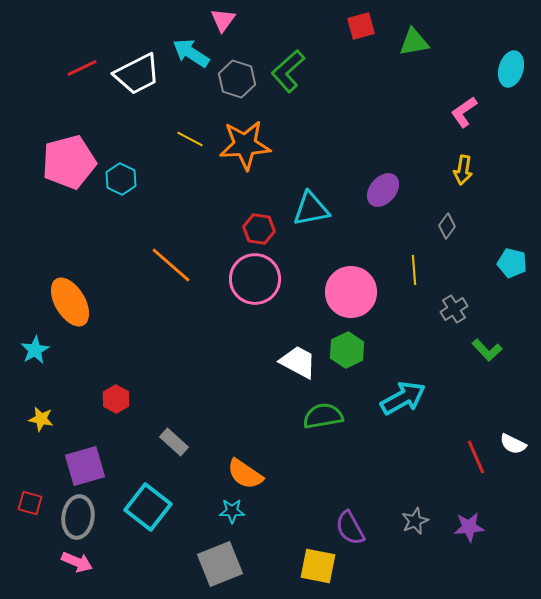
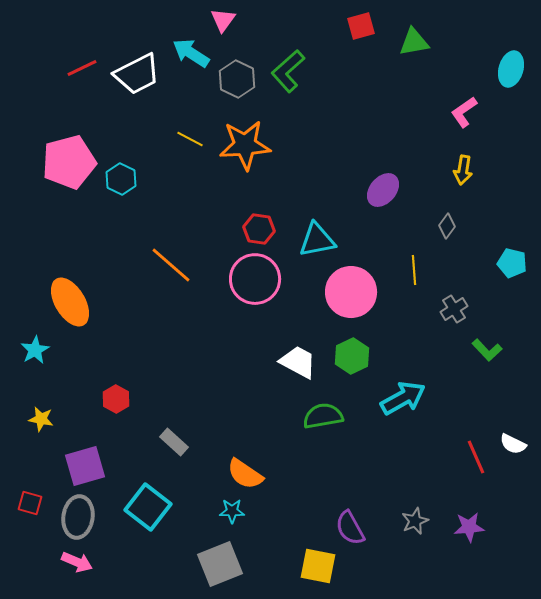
gray hexagon at (237, 79): rotated 9 degrees clockwise
cyan triangle at (311, 209): moved 6 px right, 31 px down
green hexagon at (347, 350): moved 5 px right, 6 px down
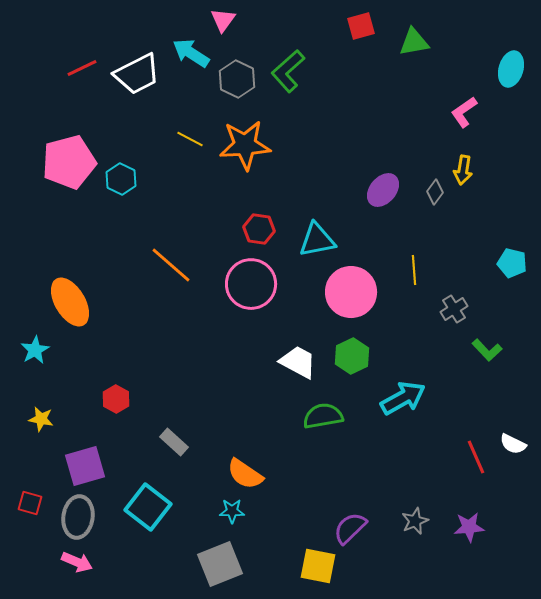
gray diamond at (447, 226): moved 12 px left, 34 px up
pink circle at (255, 279): moved 4 px left, 5 px down
purple semicircle at (350, 528): rotated 75 degrees clockwise
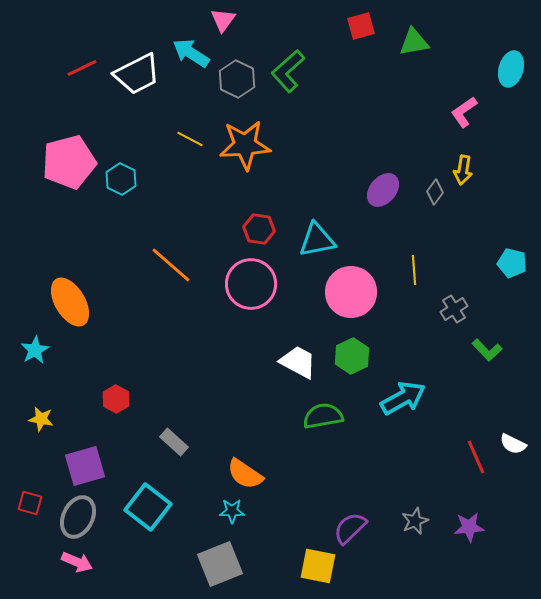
gray ellipse at (78, 517): rotated 18 degrees clockwise
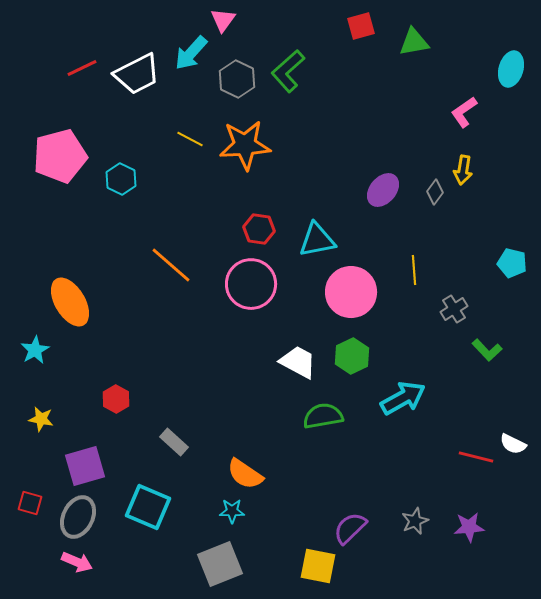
cyan arrow at (191, 53): rotated 81 degrees counterclockwise
pink pentagon at (69, 162): moved 9 px left, 6 px up
red line at (476, 457): rotated 52 degrees counterclockwise
cyan square at (148, 507): rotated 15 degrees counterclockwise
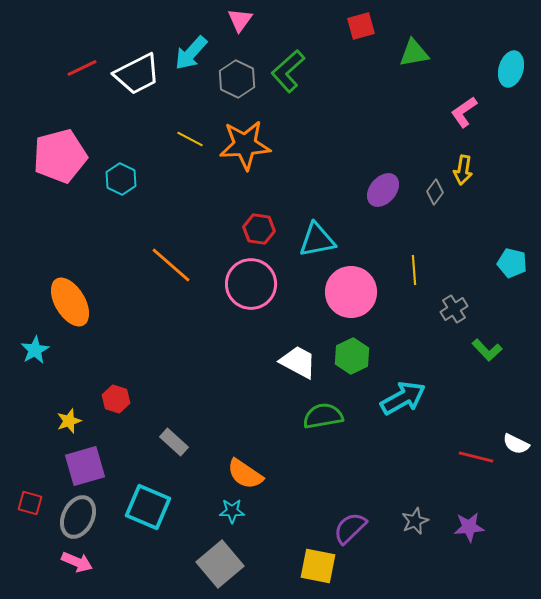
pink triangle at (223, 20): moved 17 px right
green triangle at (414, 42): moved 11 px down
red hexagon at (116, 399): rotated 12 degrees counterclockwise
yellow star at (41, 419): moved 28 px right, 2 px down; rotated 30 degrees counterclockwise
white semicircle at (513, 444): moved 3 px right
gray square at (220, 564): rotated 18 degrees counterclockwise
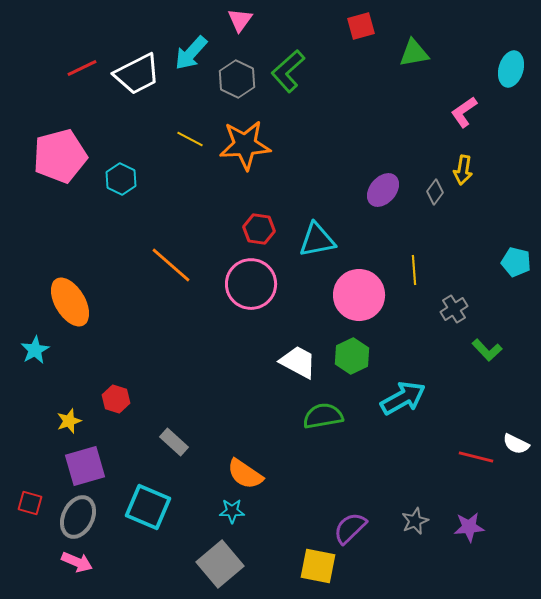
cyan pentagon at (512, 263): moved 4 px right, 1 px up
pink circle at (351, 292): moved 8 px right, 3 px down
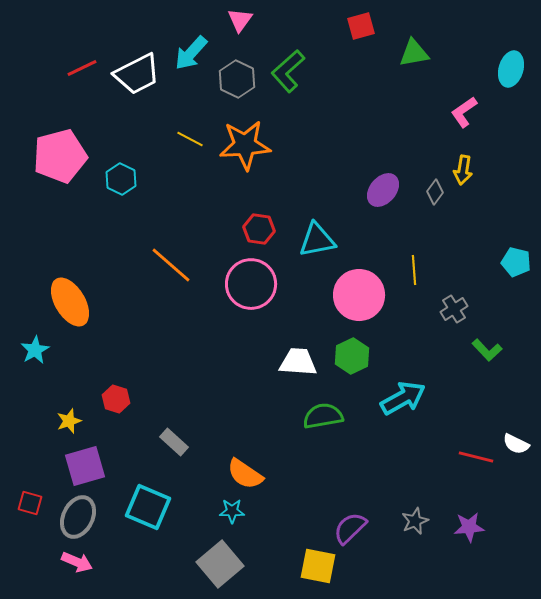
white trapezoid at (298, 362): rotated 24 degrees counterclockwise
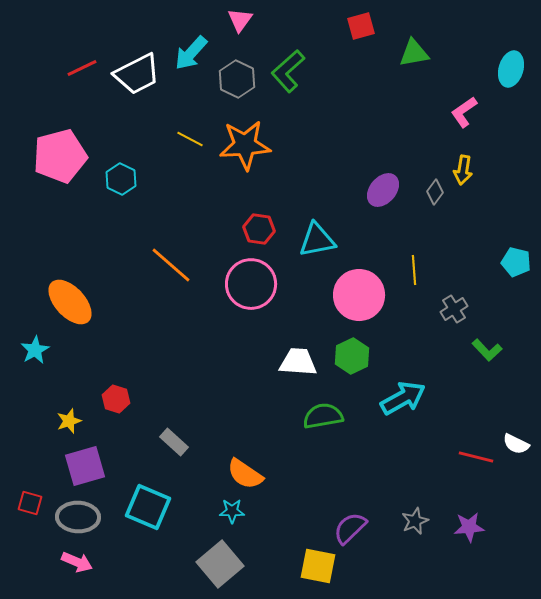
orange ellipse at (70, 302): rotated 12 degrees counterclockwise
gray ellipse at (78, 517): rotated 66 degrees clockwise
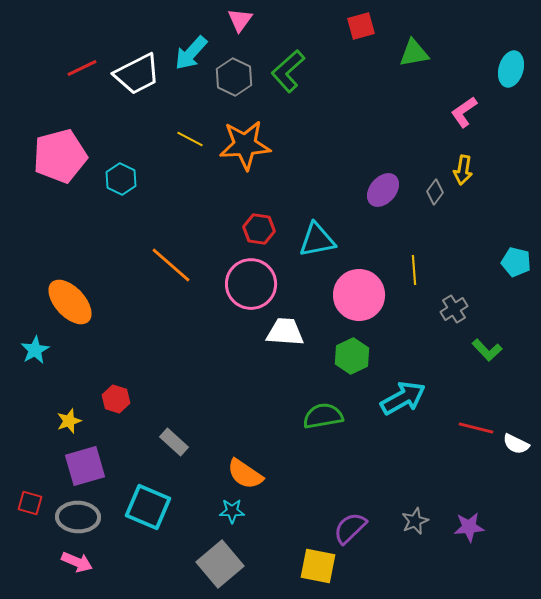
gray hexagon at (237, 79): moved 3 px left, 2 px up
white trapezoid at (298, 362): moved 13 px left, 30 px up
red line at (476, 457): moved 29 px up
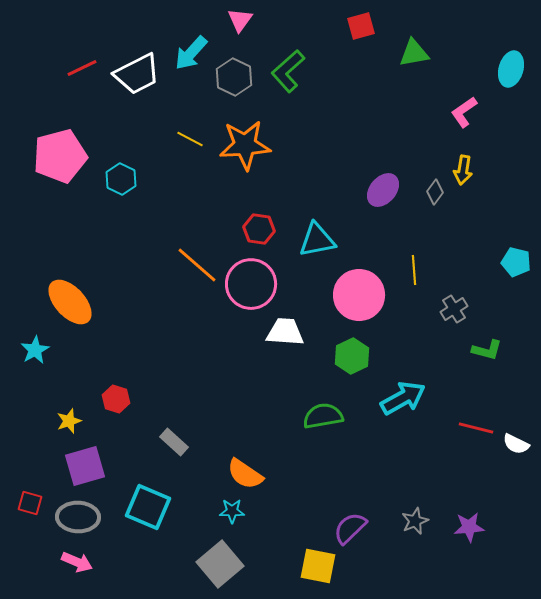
orange line at (171, 265): moved 26 px right
green L-shape at (487, 350): rotated 32 degrees counterclockwise
